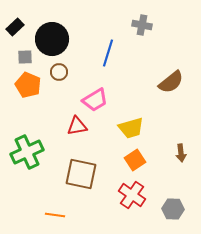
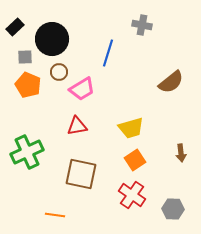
pink trapezoid: moved 13 px left, 11 px up
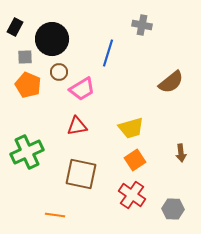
black rectangle: rotated 18 degrees counterclockwise
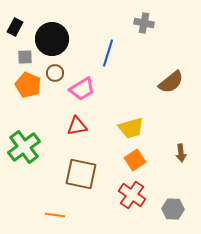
gray cross: moved 2 px right, 2 px up
brown circle: moved 4 px left, 1 px down
green cross: moved 3 px left, 5 px up; rotated 12 degrees counterclockwise
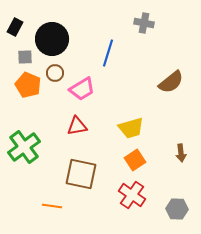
gray hexagon: moved 4 px right
orange line: moved 3 px left, 9 px up
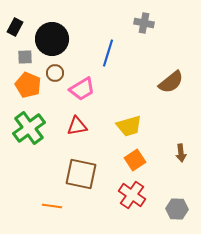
yellow trapezoid: moved 2 px left, 2 px up
green cross: moved 5 px right, 19 px up
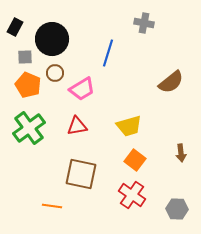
orange square: rotated 20 degrees counterclockwise
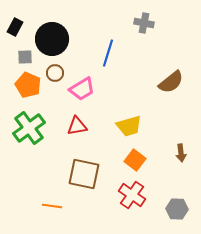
brown square: moved 3 px right
